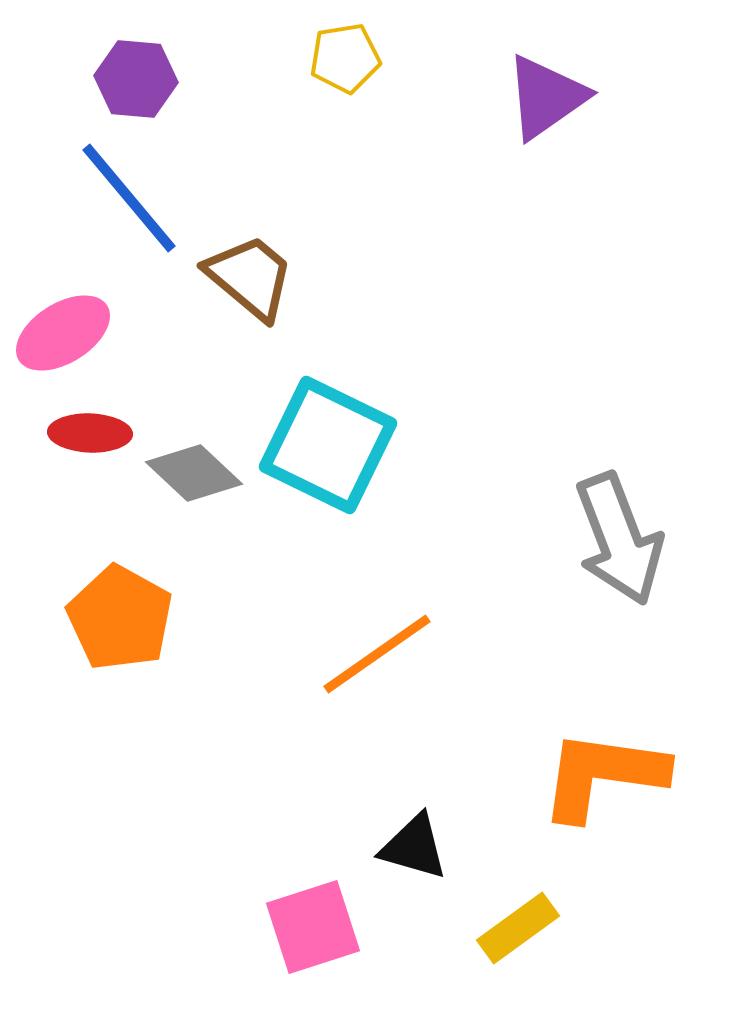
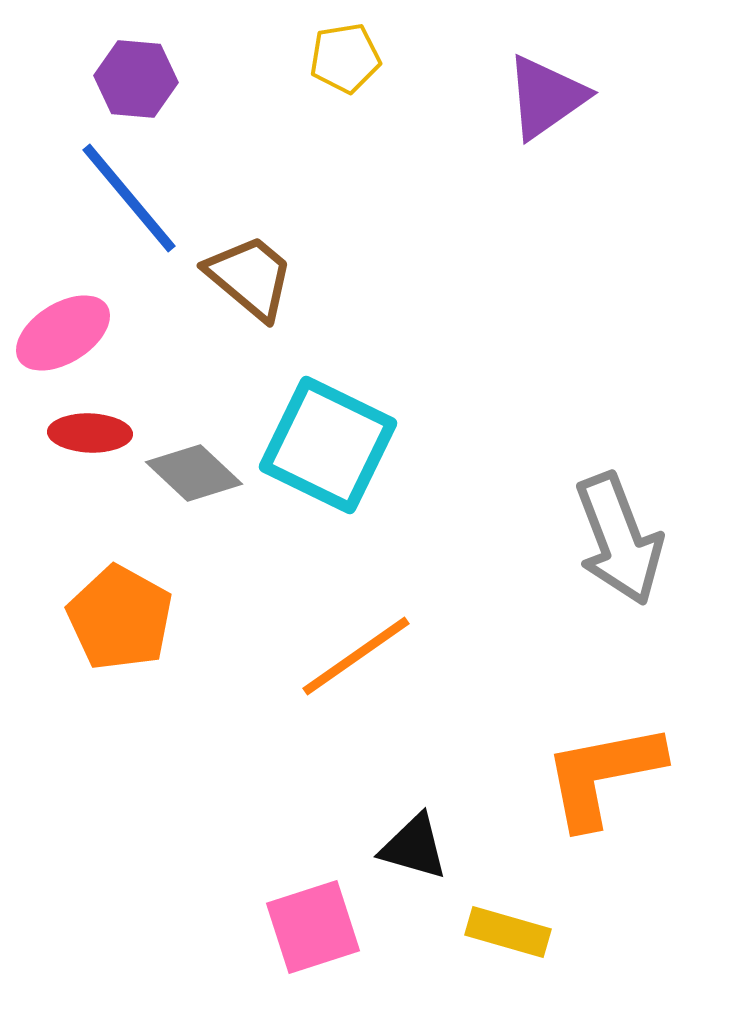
orange line: moved 21 px left, 2 px down
orange L-shape: rotated 19 degrees counterclockwise
yellow rectangle: moved 10 px left, 4 px down; rotated 52 degrees clockwise
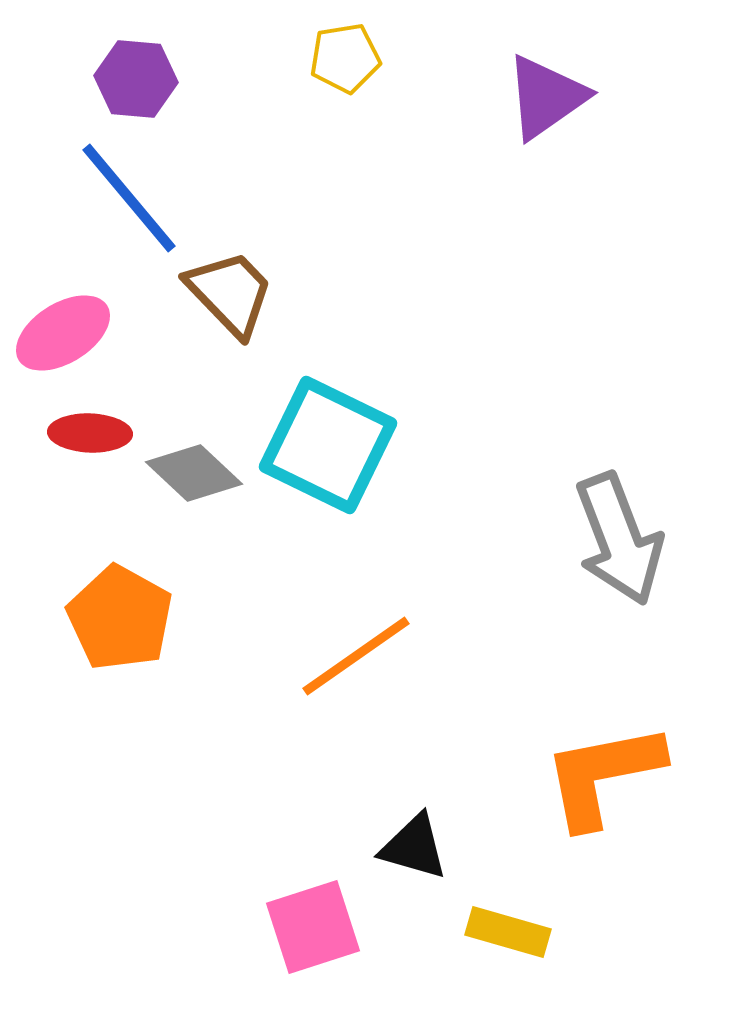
brown trapezoid: moved 20 px left, 16 px down; rotated 6 degrees clockwise
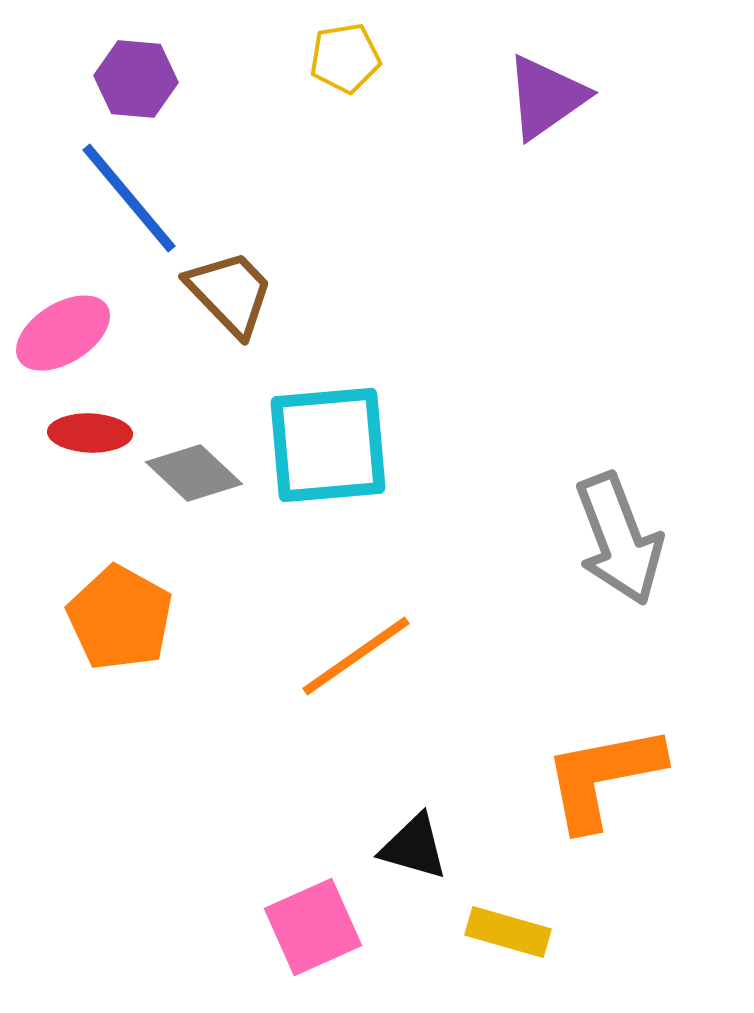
cyan square: rotated 31 degrees counterclockwise
orange L-shape: moved 2 px down
pink square: rotated 6 degrees counterclockwise
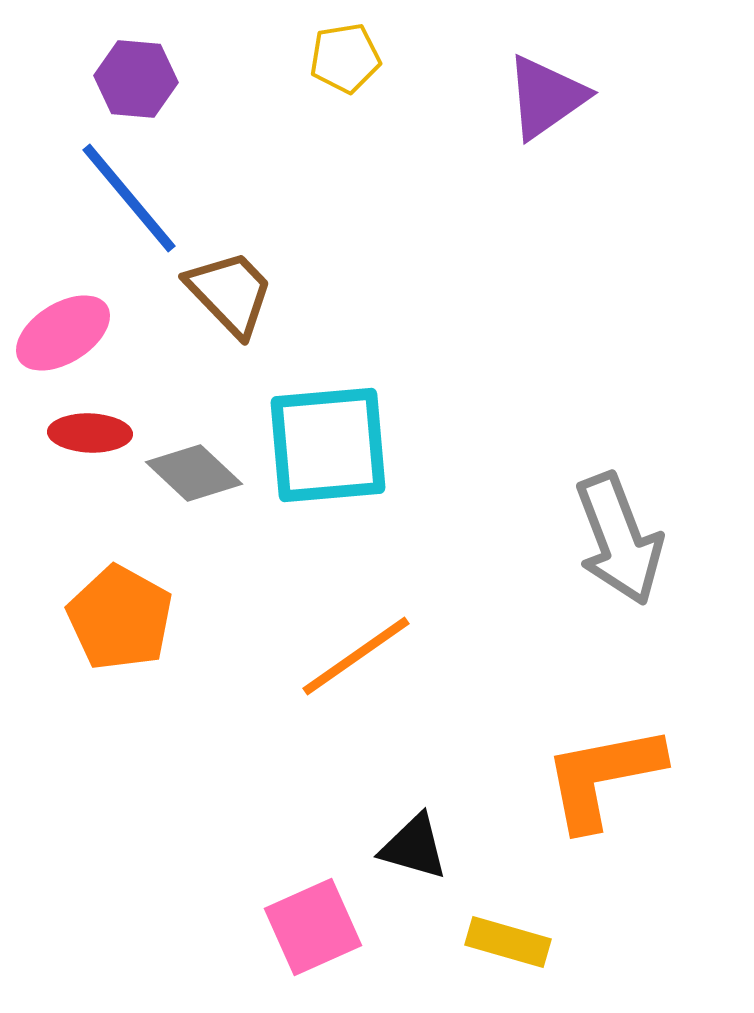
yellow rectangle: moved 10 px down
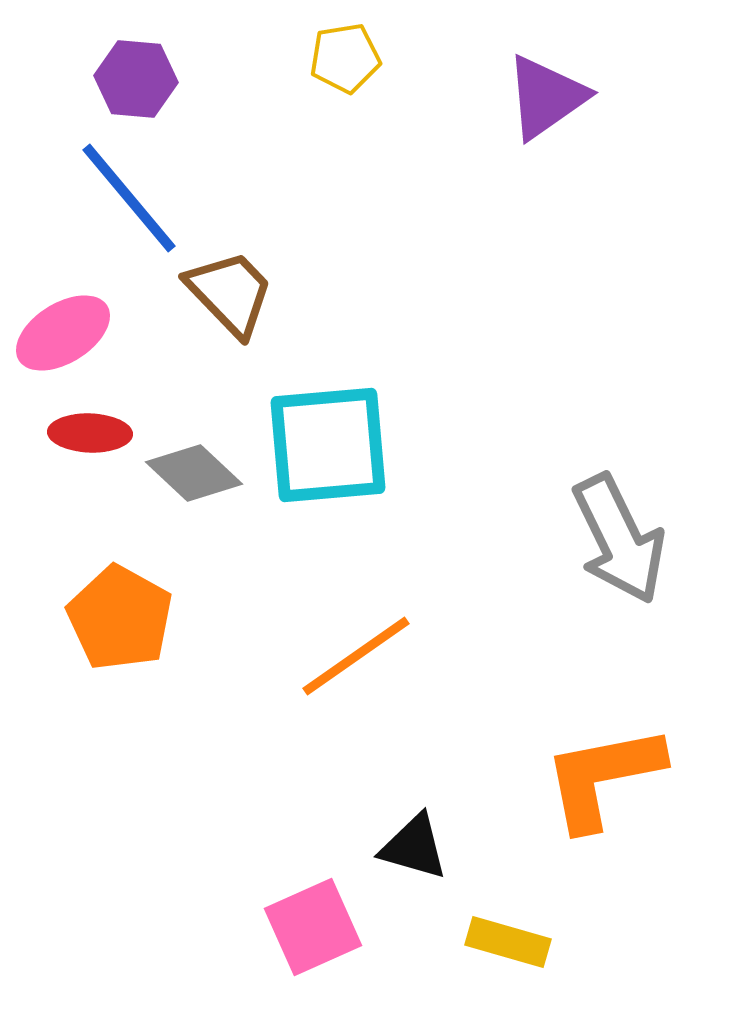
gray arrow: rotated 5 degrees counterclockwise
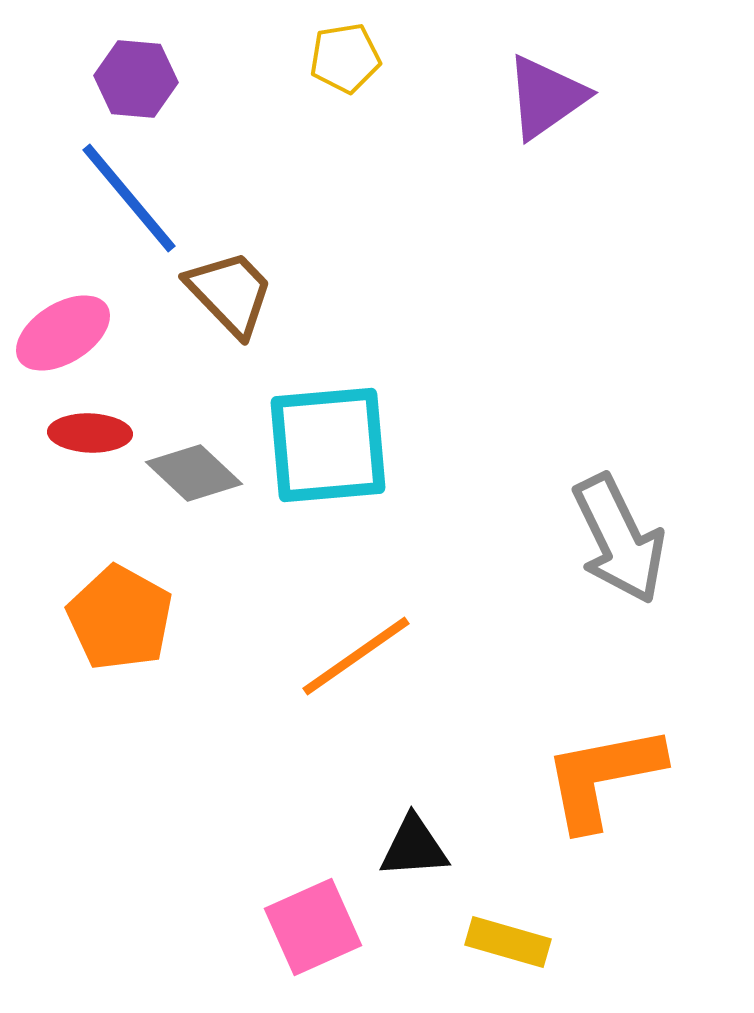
black triangle: rotated 20 degrees counterclockwise
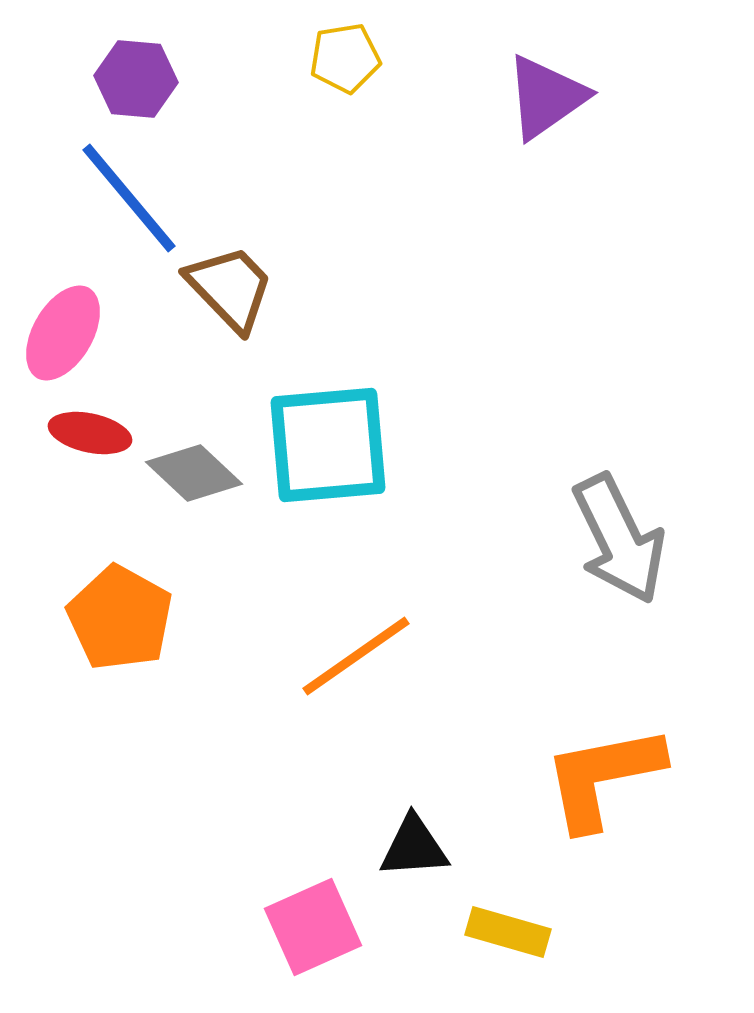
brown trapezoid: moved 5 px up
pink ellipse: rotated 28 degrees counterclockwise
red ellipse: rotated 10 degrees clockwise
yellow rectangle: moved 10 px up
